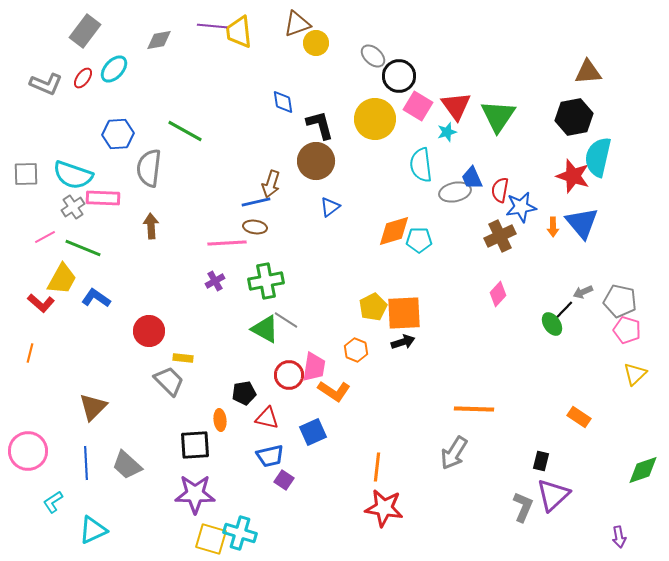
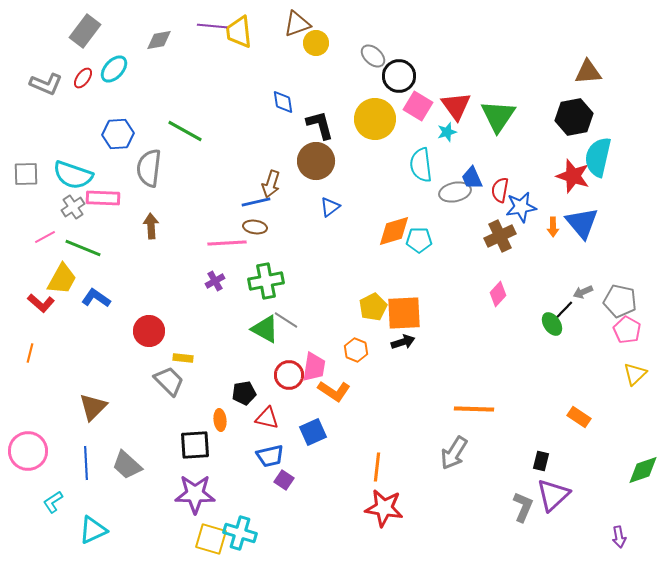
pink pentagon at (627, 330): rotated 12 degrees clockwise
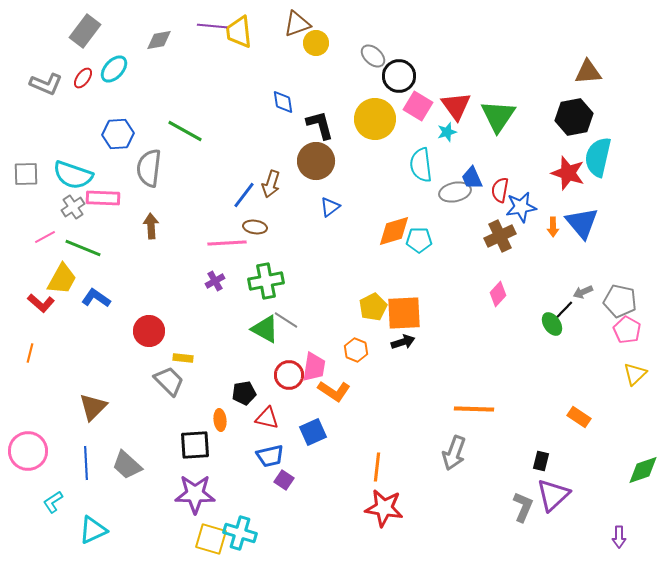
red star at (573, 176): moved 5 px left, 3 px up
blue line at (256, 202): moved 12 px left, 7 px up; rotated 40 degrees counterclockwise
gray arrow at (454, 453): rotated 12 degrees counterclockwise
purple arrow at (619, 537): rotated 10 degrees clockwise
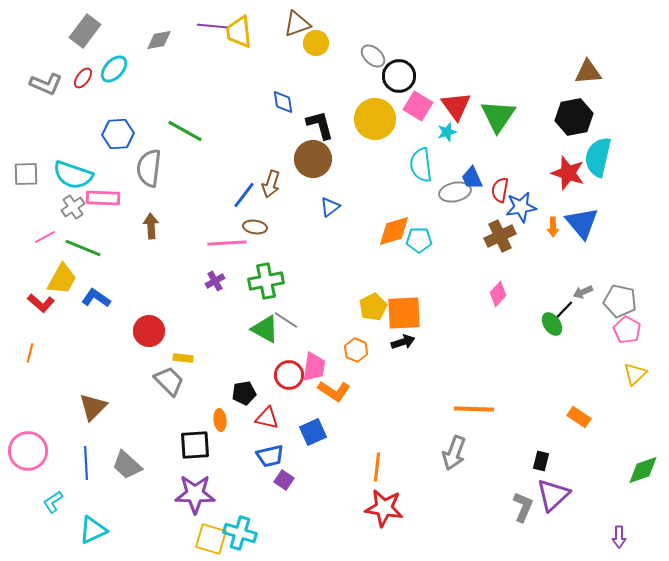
brown circle at (316, 161): moved 3 px left, 2 px up
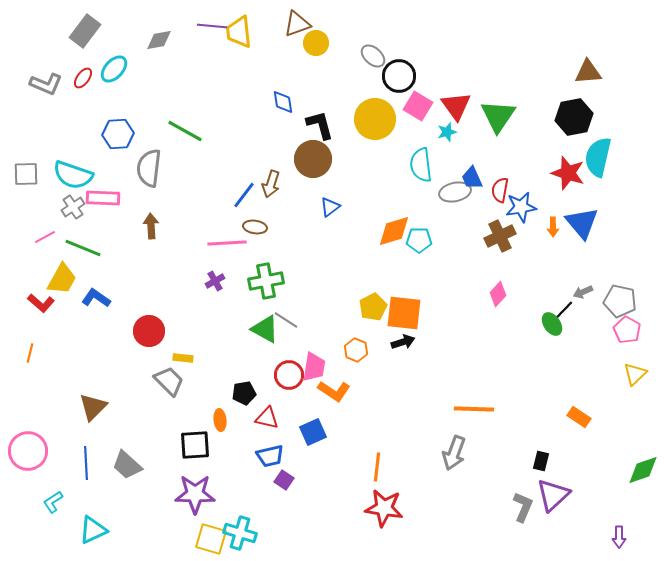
orange square at (404, 313): rotated 9 degrees clockwise
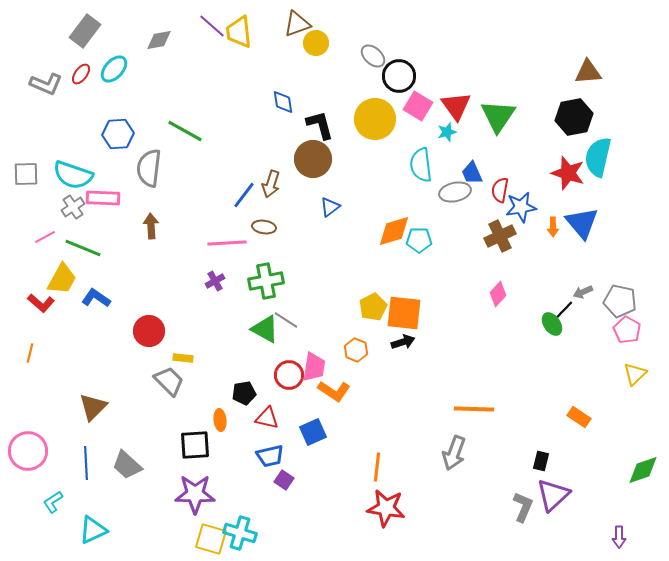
purple line at (212, 26): rotated 36 degrees clockwise
red ellipse at (83, 78): moved 2 px left, 4 px up
blue trapezoid at (472, 178): moved 5 px up
brown ellipse at (255, 227): moved 9 px right
red star at (384, 508): moved 2 px right
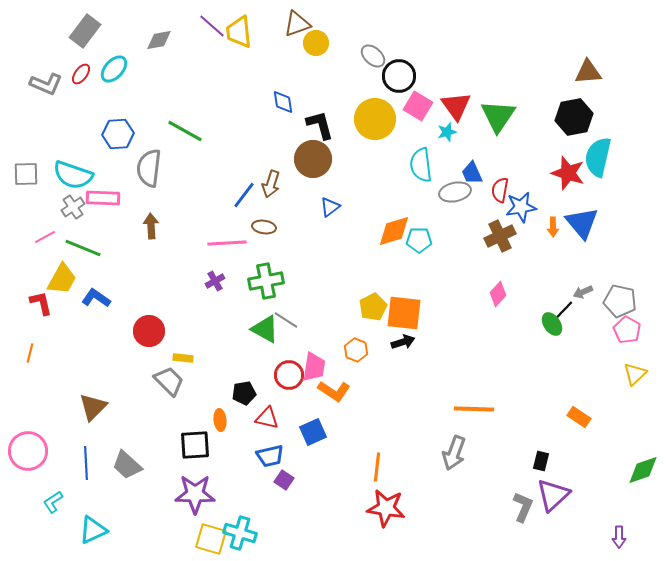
red L-shape at (41, 303): rotated 144 degrees counterclockwise
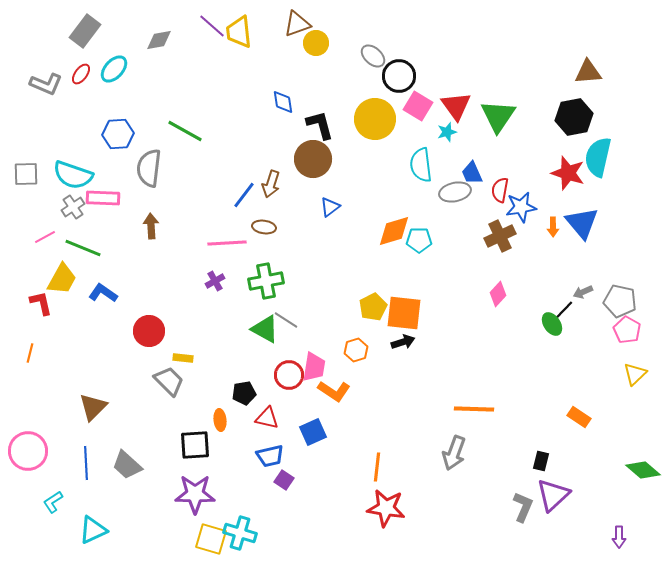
blue L-shape at (96, 298): moved 7 px right, 5 px up
orange hexagon at (356, 350): rotated 20 degrees clockwise
green diamond at (643, 470): rotated 60 degrees clockwise
